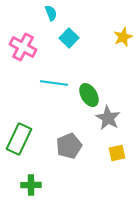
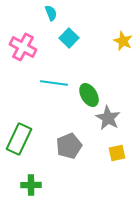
yellow star: moved 4 px down; rotated 24 degrees counterclockwise
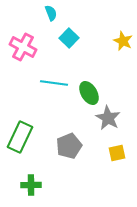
green ellipse: moved 2 px up
green rectangle: moved 1 px right, 2 px up
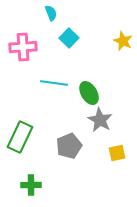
pink cross: rotated 32 degrees counterclockwise
gray star: moved 8 px left, 2 px down
